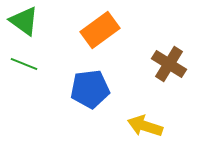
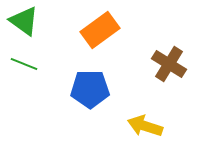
blue pentagon: rotated 6 degrees clockwise
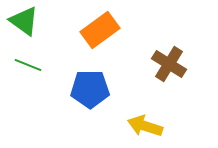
green line: moved 4 px right, 1 px down
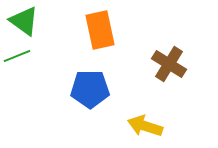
orange rectangle: rotated 66 degrees counterclockwise
green line: moved 11 px left, 9 px up; rotated 44 degrees counterclockwise
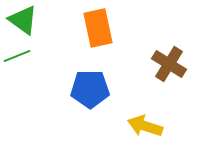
green triangle: moved 1 px left, 1 px up
orange rectangle: moved 2 px left, 2 px up
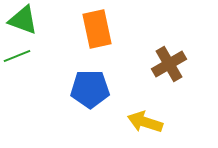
green triangle: rotated 16 degrees counterclockwise
orange rectangle: moved 1 px left, 1 px down
brown cross: rotated 28 degrees clockwise
yellow arrow: moved 4 px up
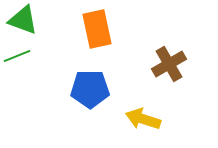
yellow arrow: moved 2 px left, 3 px up
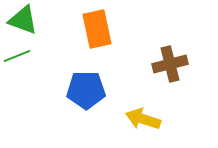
brown cross: moved 1 px right; rotated 16 degrees clockwise
blue pentagon: moved 4 px left, 1 px down
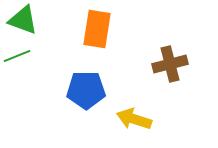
orange rectangle: rotated 21 degrees clockwise
yellow arrow: moved 9 px left
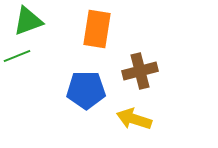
green triangle: moved 5 px right, 1 px down; rotated 40 degrees counterclockwise
brown cross: moved 30 px left, 7 px down
